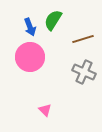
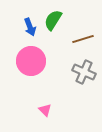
pink circle: moved 1 px right, 4 px down
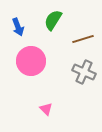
blue arrow: moved 12 px left
pink triangle: moved 1 px right, 1 px up
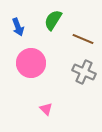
brown line: rotated 40 degrees clockwise
pink circle: moved 2 px down
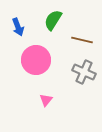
brown line: moved 1 px left, 1 px down; rotated 10 degrees counterclockwise
pink circle: moved 5 px right, 3 px up
pink triangle: moved 9 px up; rotated 24 degrees clockwise
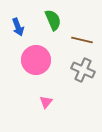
green semicircle: rotated 125 degrees clockwise
gray cross: moved 1 px left, 2 px up
pink triangle: moved 2 px down
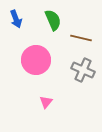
blue arrow: moved 2 px left, 8 px up
brown line: moved 1 px left, 2 px up
